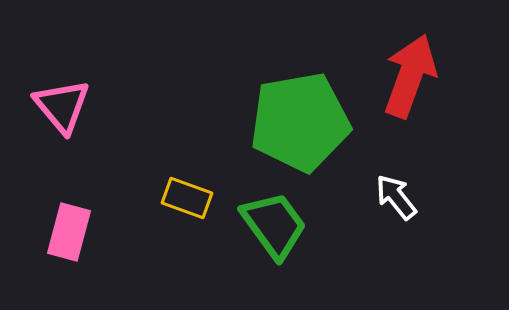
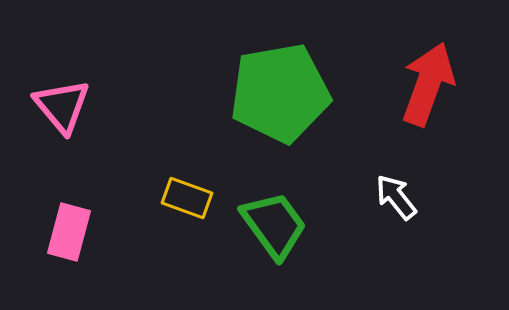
red arrow: moved 18 px right, 8 px down
green pentagon: moved 20 px left, 29 px up
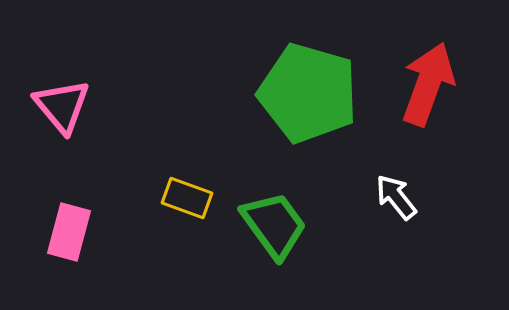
green pentagon: moved 28 px right; rotated 26 degrees clockwise
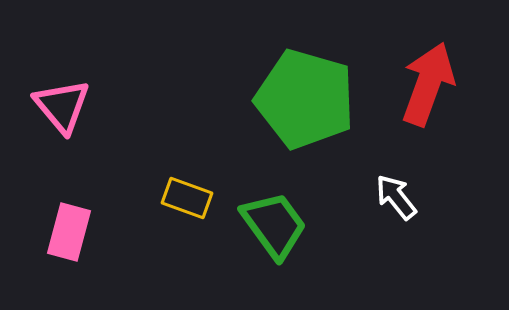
green pentagon: moved 3 px left, 6 px down
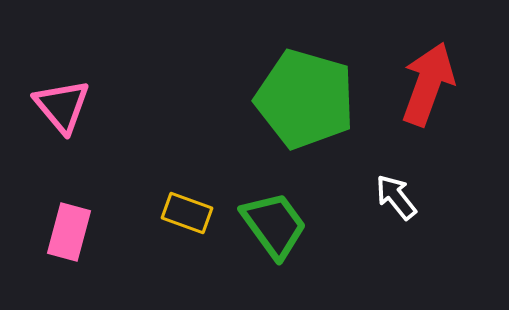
yellow rectangle: moved 15 px down
